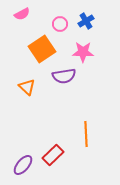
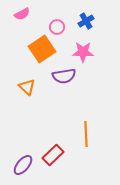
pink circle: moved 3 px left, 3 px down
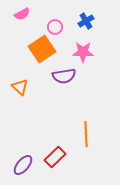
pink circle: moved 2 px left
orange triangle: moved 7 px left
red rectangle: moved 2 px right, 2 px down
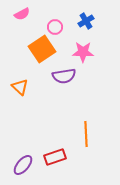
red rectangle: rotated 25 degrees clockwise
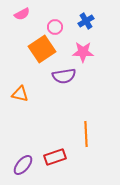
orange triangle: moved 7 px down; rotated 30 degrees counterclockwise
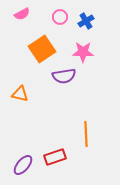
pink circle: moved 5 px right, 10 px up
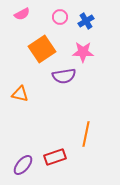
orange line: rotated 15 degrees clockwise
